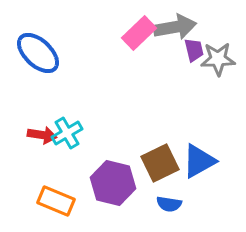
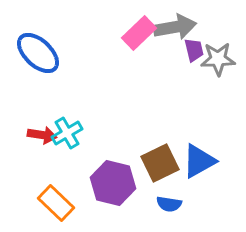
orange rectangle: moved 2 px down; rotated 21 degrees clockwise
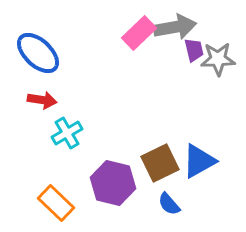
red arrow: moved 35 px up
blue semicircle: rotated 40 degrees clockwise
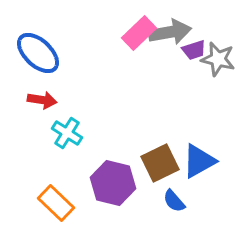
gray arrow: moved 5 px left, 5 px down
purple trapezoid: rotated 85 degrees clockwise
gray star: rotated 16 degrees clockwise
cyan cross: rotated 28 degrees counterclockwise
blue semicircle: moved 5 px right, 3 px up
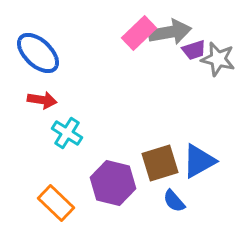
brown square: rotated 9 degrees clockwise
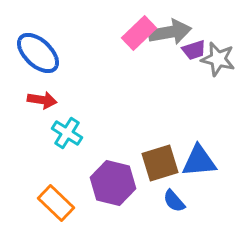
blue triangle: rotated 24 degrees clockwise
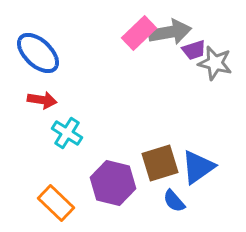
gray star: moved 3 px left, 4 px down
blue triangle: moved 1 px left, 6 px down; rotated 30 degrees counterclockwise
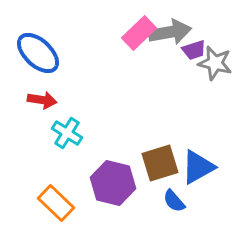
blue triangle: rotated 6 degrees clockwise
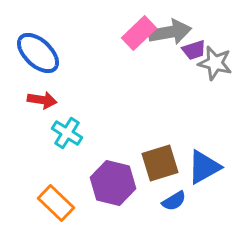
blue triangle: moved 6 px right
blue semicircle: rotated 80 degrees counterclockwise
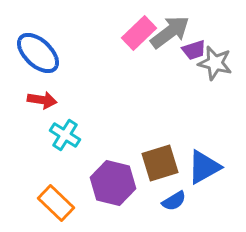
gray arrow: rotated 27 degrees counterclockwise
cyan cross: moved 2 px left, 2 px down
